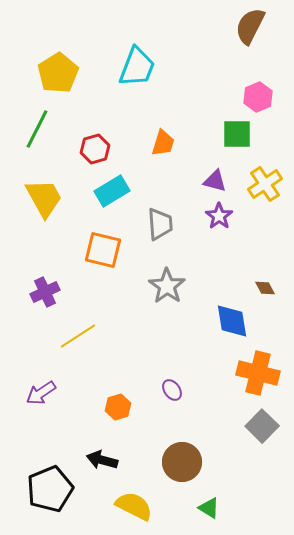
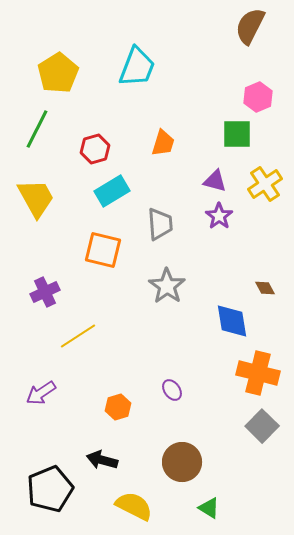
yellow trapezoid: moved 8 px left
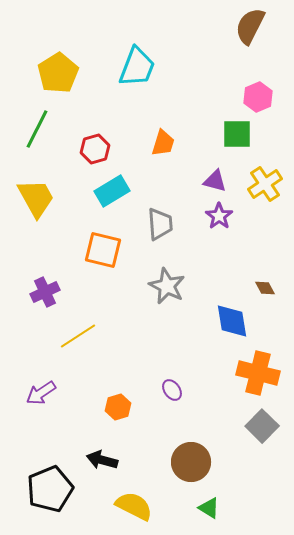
gray star: rotated 9 degrees counterclockwise
brown circle: moved 9 px right
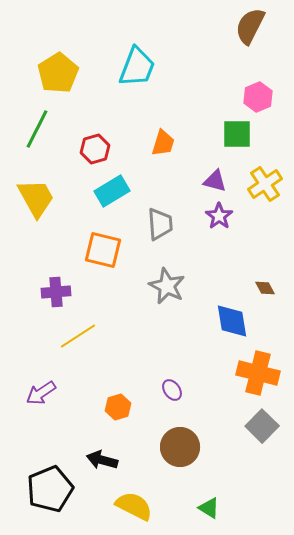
purple cross: moved 11 px right; rotated 20 degrees clockwise
brown circle: moved 11 px left, 15 px up
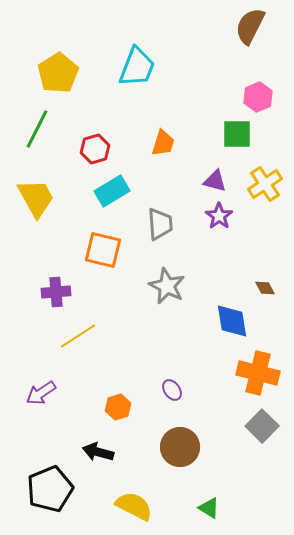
black arrow: moved 4 px left, 8 px up
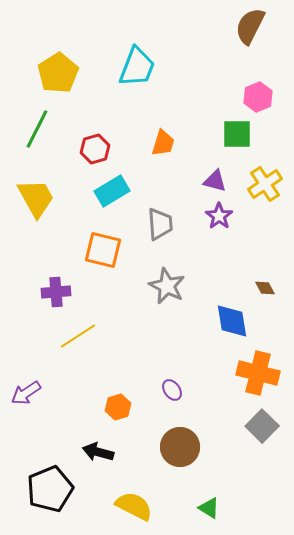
purple arrow: moved 15 px left
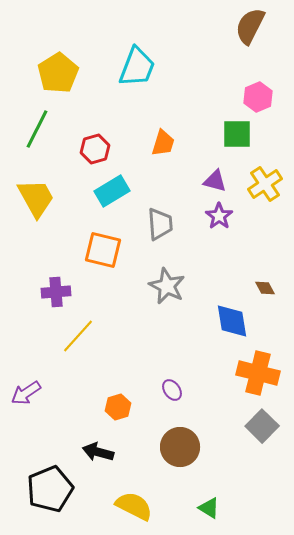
yellow line: rotated 15 degrees counterclockwise
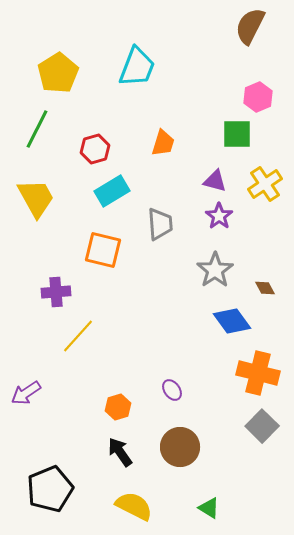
gray star: moved 48 px right, 16 px up; rotated 12 degrees clockwise
blue diamond: rotated 27 degrees counterclockwise
black arrow: moved 22 px right; rotated 40 degrees clockwise
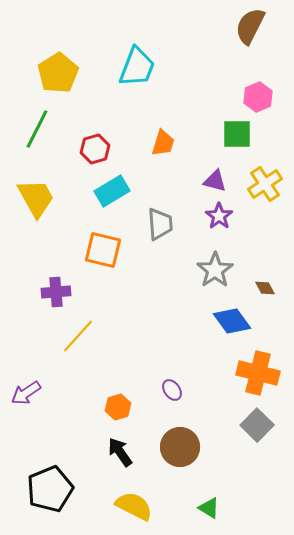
gray square: moved 5 px left, 1 px up
